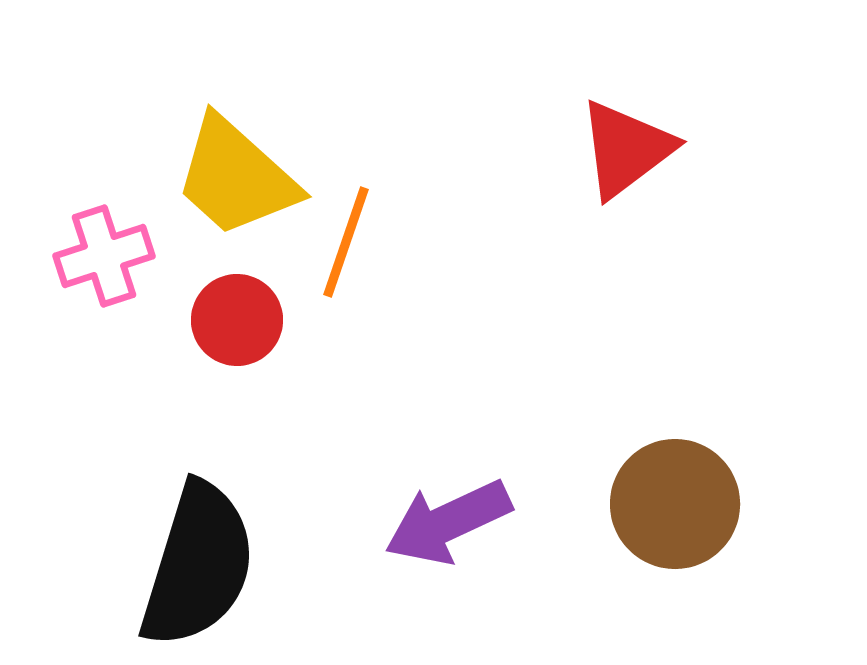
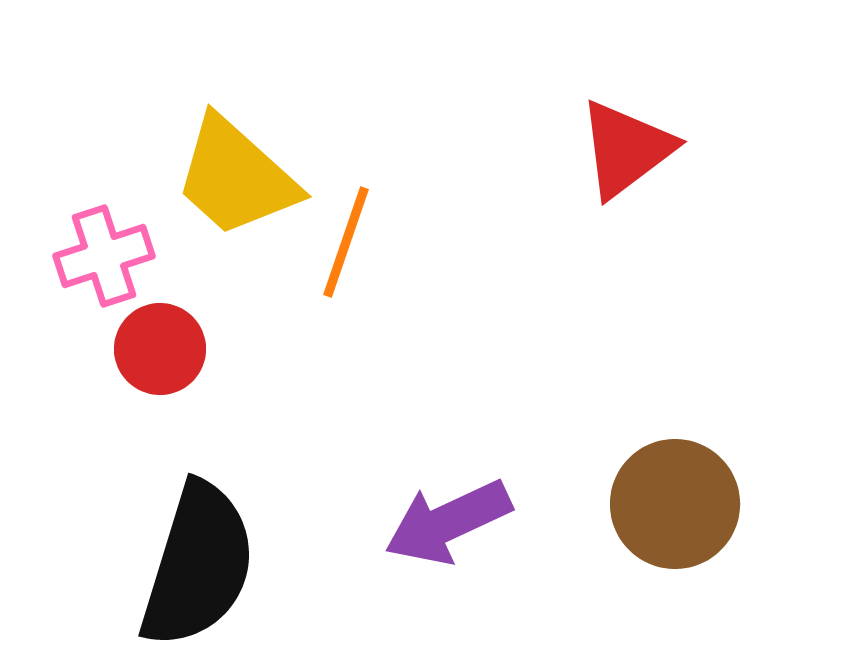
red circle: moved 77 px left, 29 px down
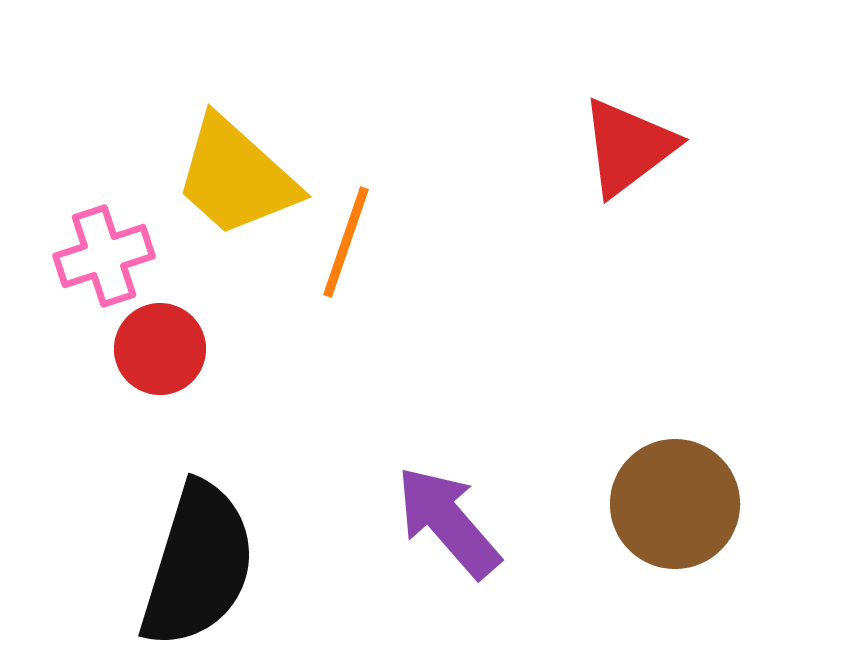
red triangle: moved 2 px right, 2 px up
purple arrow: rotated 74 degrees clockwise
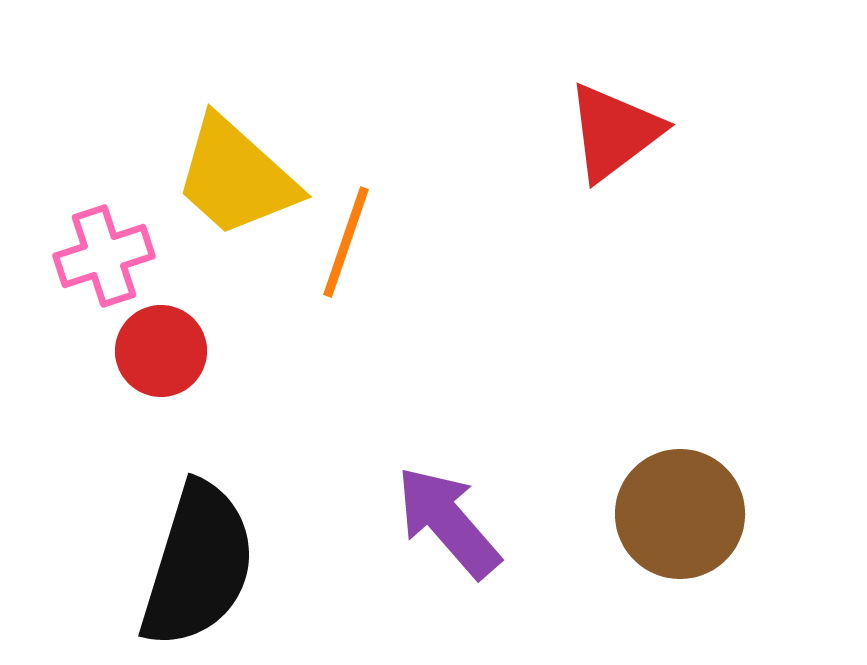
red triangle: moved 14 px left, 15 px up
red circle: moved 1 px right, 2 px down
brown circle: moved 5 px right, 10 px down
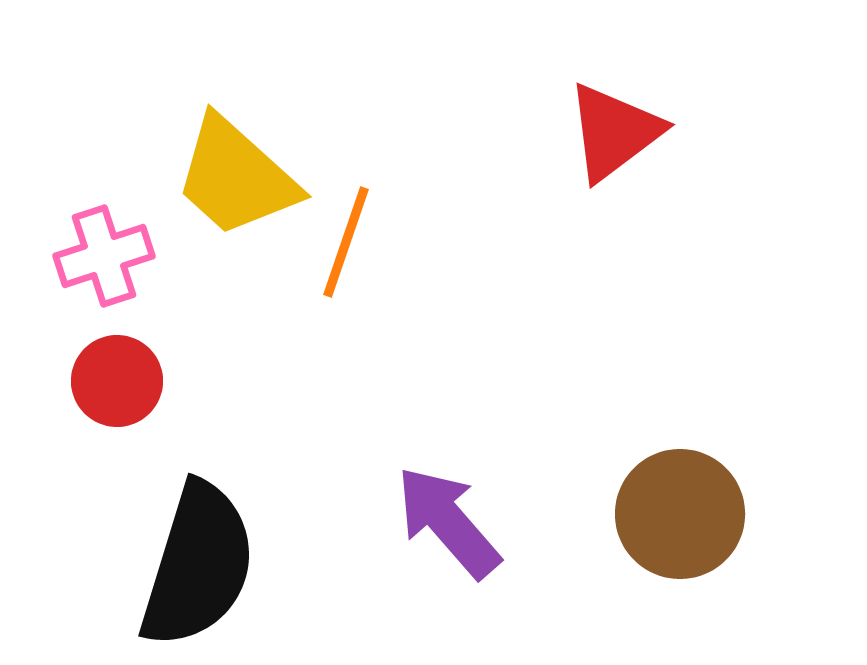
red circle: moved 44 px left, 30 px down
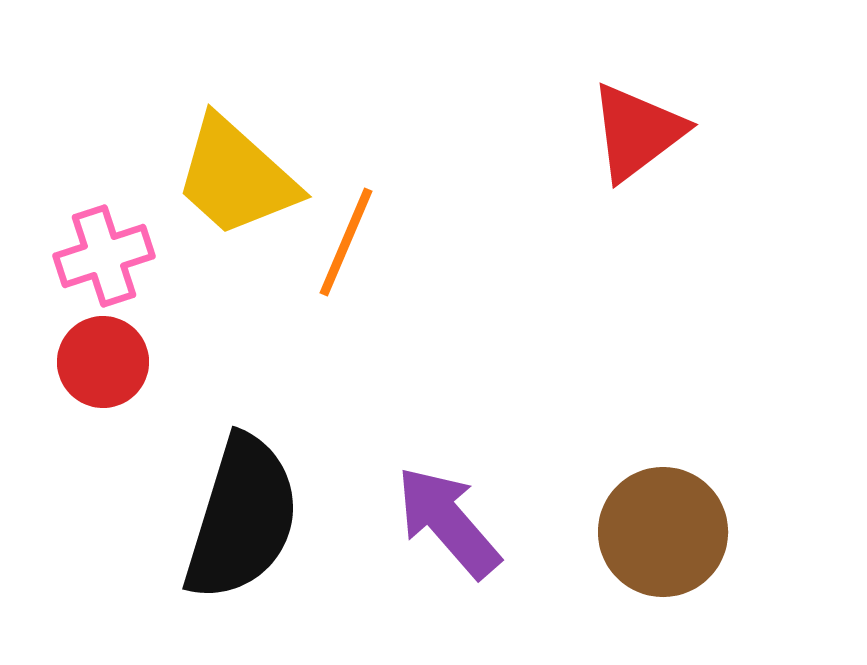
red triangle: moved 23 px right
orange line: rotated 4 degrees clockwise
red circle: moved 14 px left, 19 px up
brown circle: moved 17 px left, 18 px down
black semicircle: moved 44 px right, 47 px up
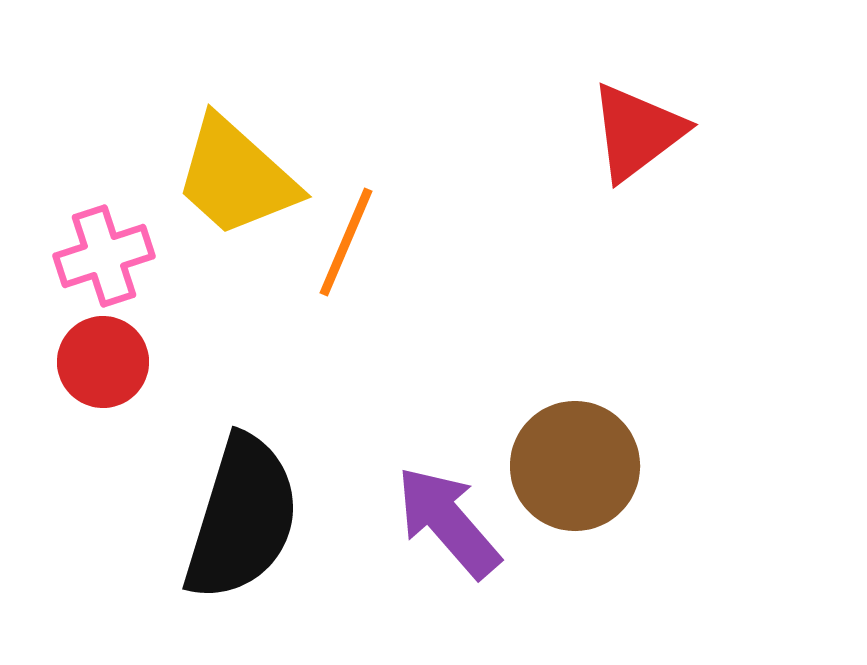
brown circle: moved 88 px left, 66 px up
